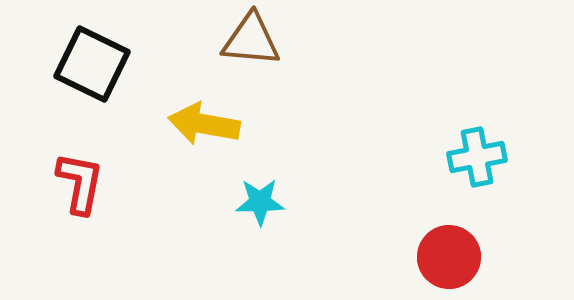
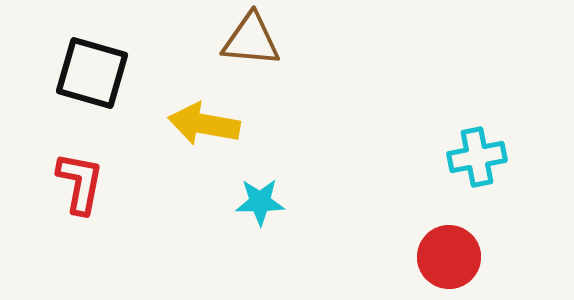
black square: moved 9 px down; rotated 10 degrees counterclockwise
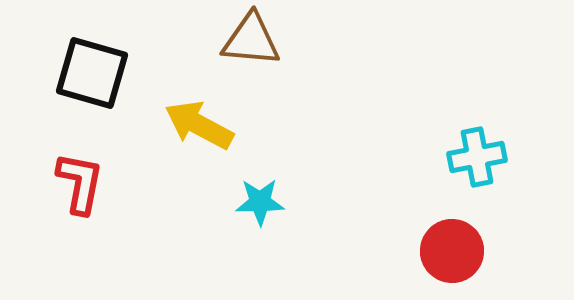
yellow arrow: moved 5 px left, 1 px down; rotated 18 degrees clockwise
red circle: moved 3 px right, 6 px up
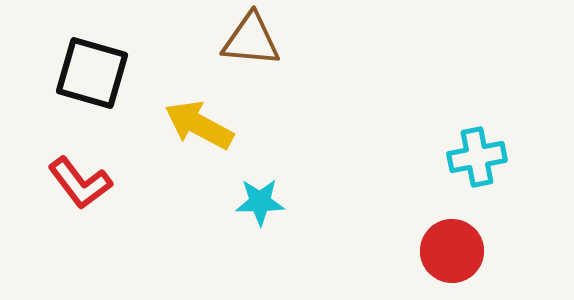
red L-shape: rotated 132 degrees clockwise
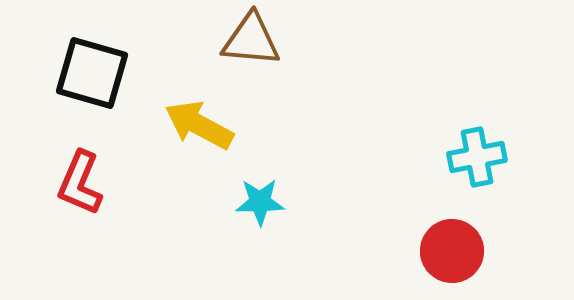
red L-shape: rotated 60 degrees clockwise
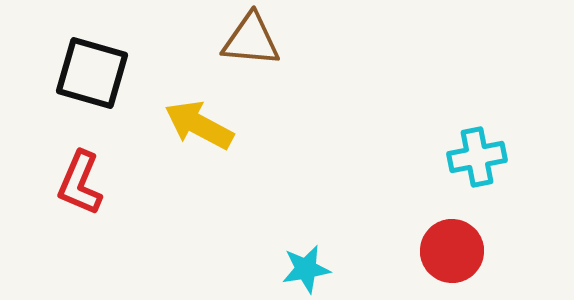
cyan star: moved 46 px right, 67 px down; rotated 9 degrees counterclockwise
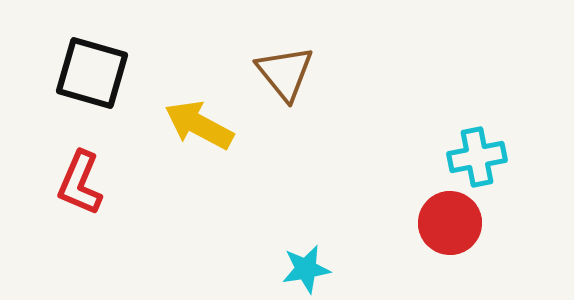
brown triangle: moved 34 px right, 33 px down; rotated 46 degrees clockwise
red circle: moved 2 px left, 28 px up
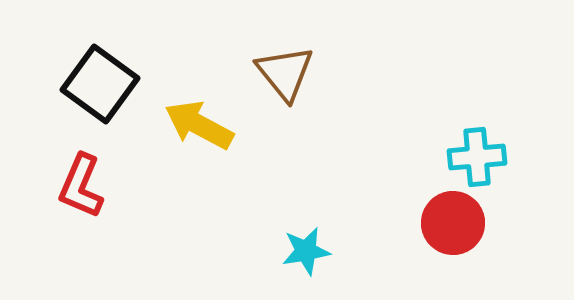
black square: moved 8 px right, 11 px down; rotated 20 degrees clockwise
cyan cross: rotated 6 degrees clockwise
red L-shape: moved 1 px right, 3 px down
red circle: moved 3 px right
cyan star: moved 18 px up
